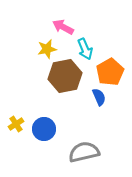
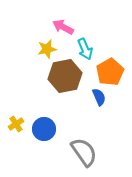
gray semicircle: rotated 68 degrees clockwise
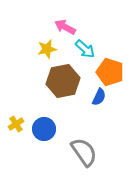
pink arrow: moved 2 px right
cyan arrow: rotated 25 degrees counterclockwise
orange pentagon: rotated 24 degrees counterclockwise
brown hexagon: moved 2 px left, 5 px down
blue semicircle: rotated 48 degrees clockwise
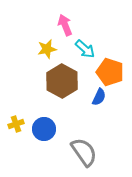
pink arrow: moved 2 px up; rotated 40 degrees clockwise
brown hexagon: moved 1 px left; rotated 20 degrees counterclockwise
yellow cross: rotated 14 degrees clockwise
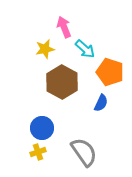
pink arrow: moved 1 px left, 2 px down
yellow star: moved 2 px left
brown hexagon: moved 1 px down
blue semicircle: moved 2 px right, 6 px down
yellow cross: moved 22 px right, 28 px down
blue circle: moved 2 px left, 1 px up
